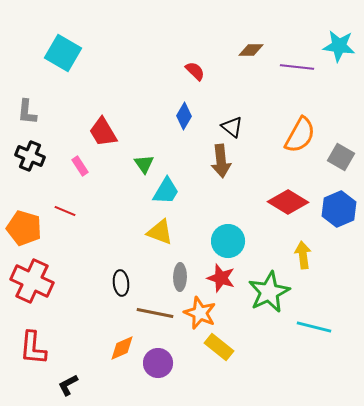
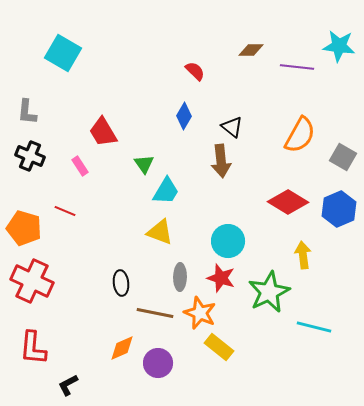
gray square: moved 2 px right
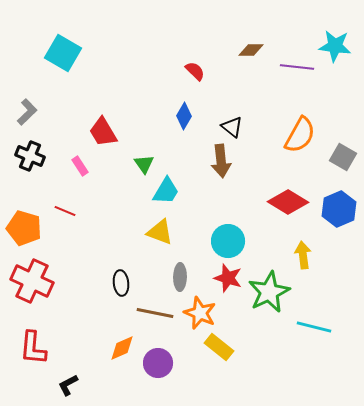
cyan star: moved 4 px left
gray L-shape: rotated 140 degrees counterclockwise
red star: moved 7 px right
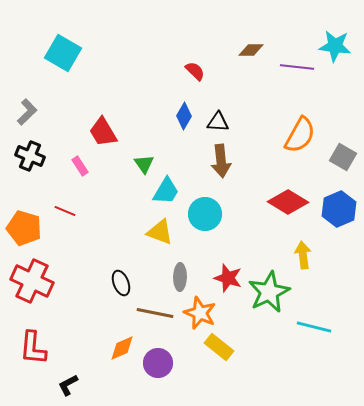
black triangle: moved 14 px left, 5 px up; rotated 35 degrees counterclockwise
cyan circle: moved 23 px left, 27 px up
black ellipse: rotated 15 degrees counterclockwise
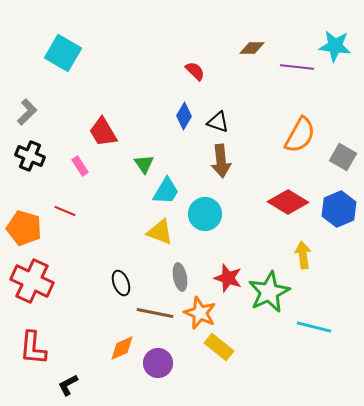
brown diamond: moved 1 px right, 2 px up
black triangle: rotated 15 degrees clockwise
gray ellipse: rotated 12 degrees counterclockwise
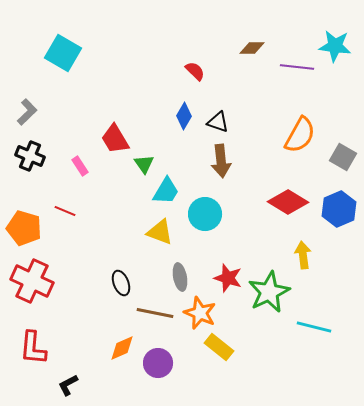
red trapezoid: moved 12 px right, 7 px down
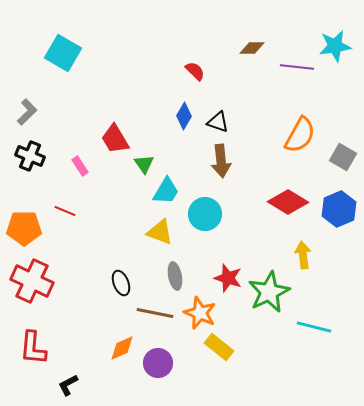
cyan star: rotated 16 degrees counterclockwise
orange pentagon: rotated 16 degrees counterclockwise
gray ellipse: moved 5 px left, 1 px up
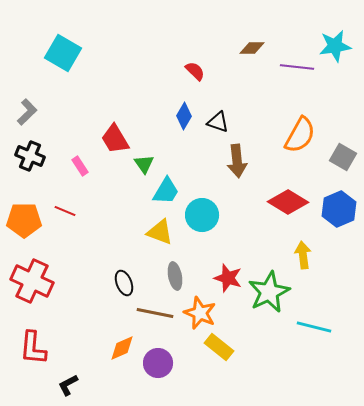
brown arrow: moved 16 px right
cyan circle: moved 3 px left, 1 px down
orange pentagon: moved 8 px up
black ellipse: moved 3 px right
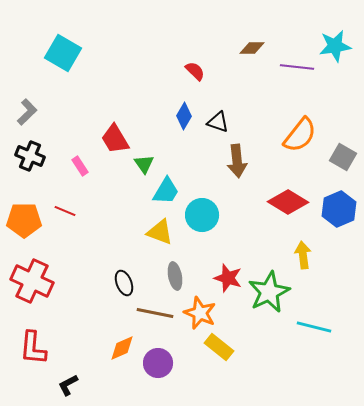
orange semicircle: rotated 9 degrees clockwise
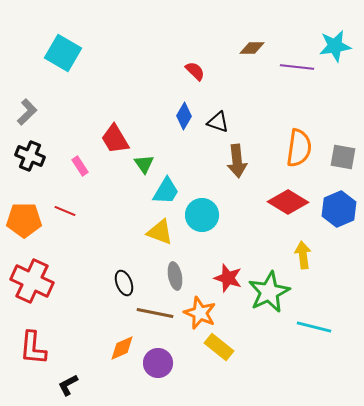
orange semicircle: moved 1 px left, 13 px down; rotated 30 degrees counterclockwise
gray square: rotated 20 degrees counterclockwise
